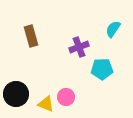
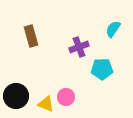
black circle: moved 2 px down
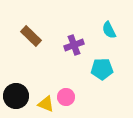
cyan semicircle: moved 4 px left, 1 px down; rotated 60 degrees counterclockwise
brown rectangle: rotated 30 degrees counterclockwise
purple cross: moved 5 px left, 2 px up
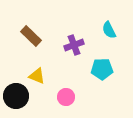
yellow triangle: moved 9 px left, 28 px up
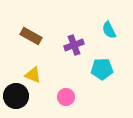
brown rectangle: rotated 15 degrees counterclockwise
yellow triangle: moved 4 px left, 1 px up
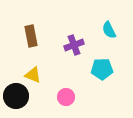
brown rectangle: rotated 50 degrees clockwise
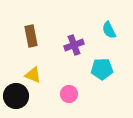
pink circle: moved 3 px right, 3 px up
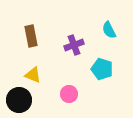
cyan pentagon: rotated 20 degrees clockwise
black circle: moved 3 px right, 4 px down
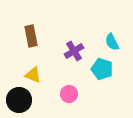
cyan semicircle: moved 3 px right, 12 px down
purple cross: moved 6 px down; rotated 12 degrees counterclockwise
